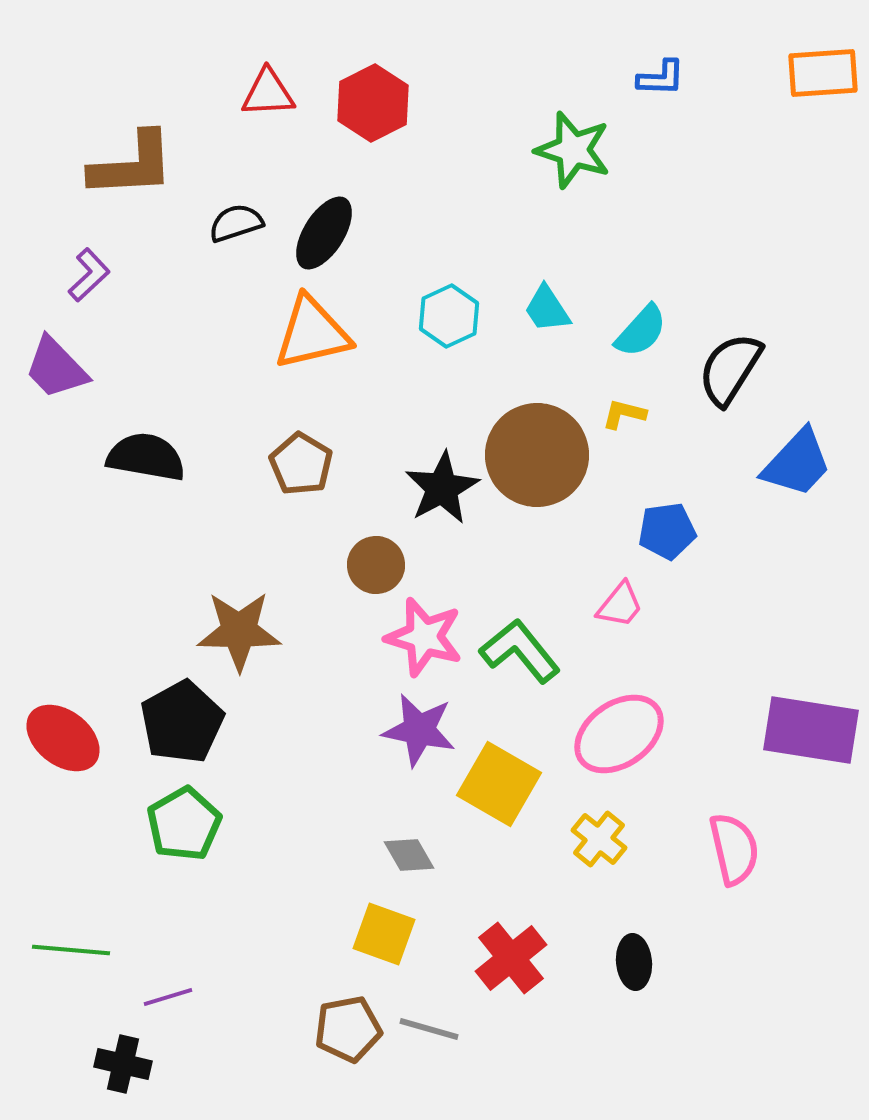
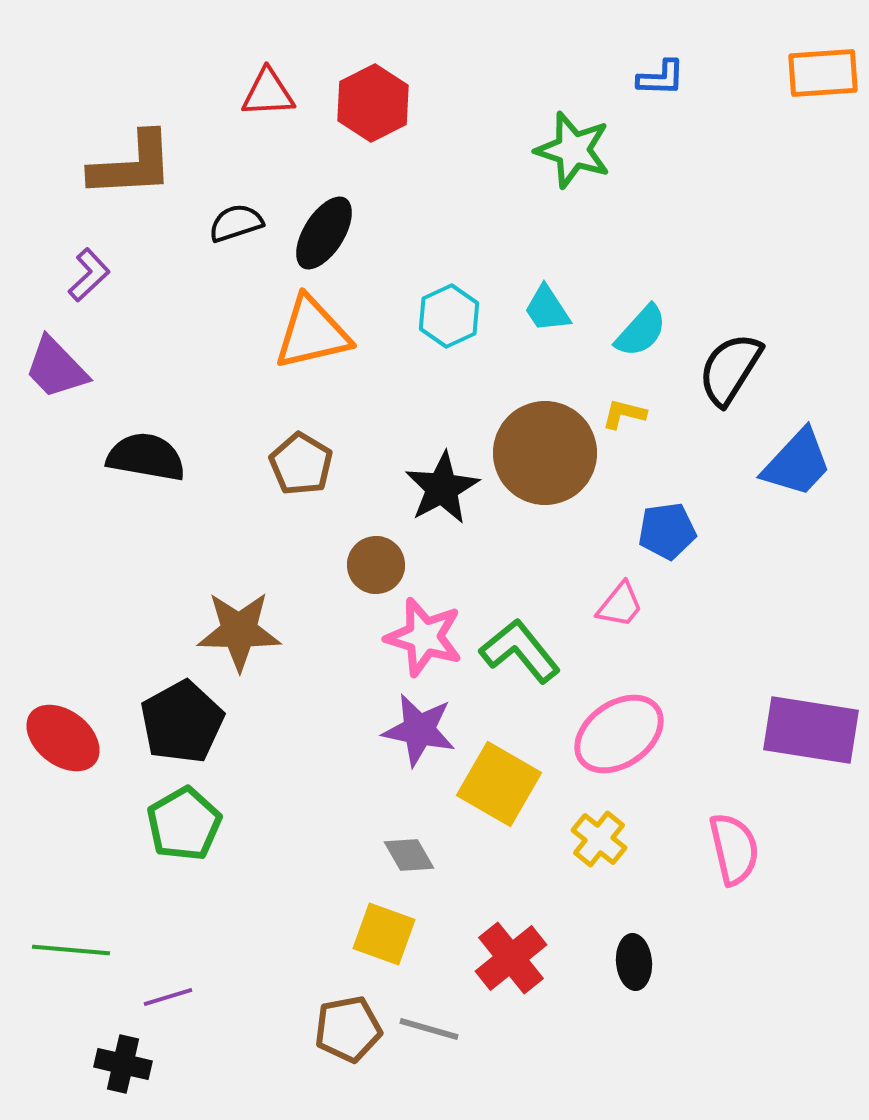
brown circle at (537, 455): moved 8 px right, 2 px up
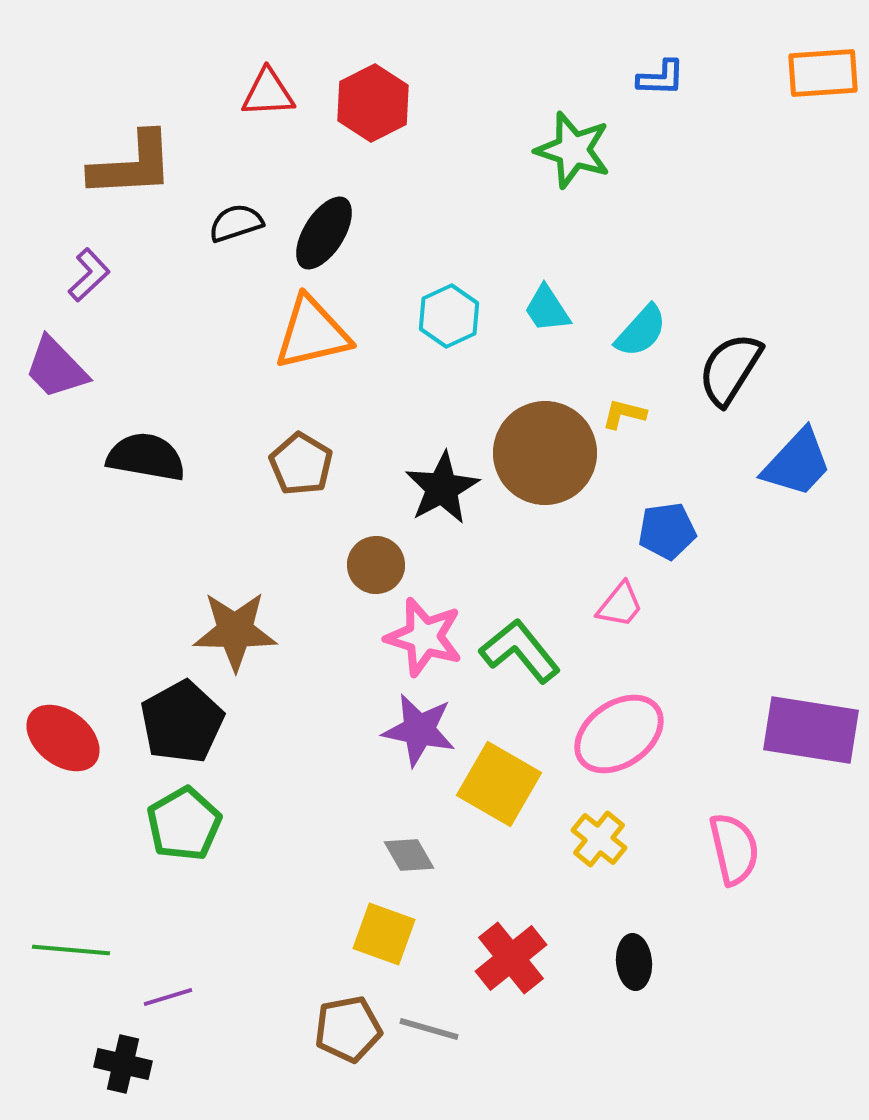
brown star at (239, 631): moved 4 px left
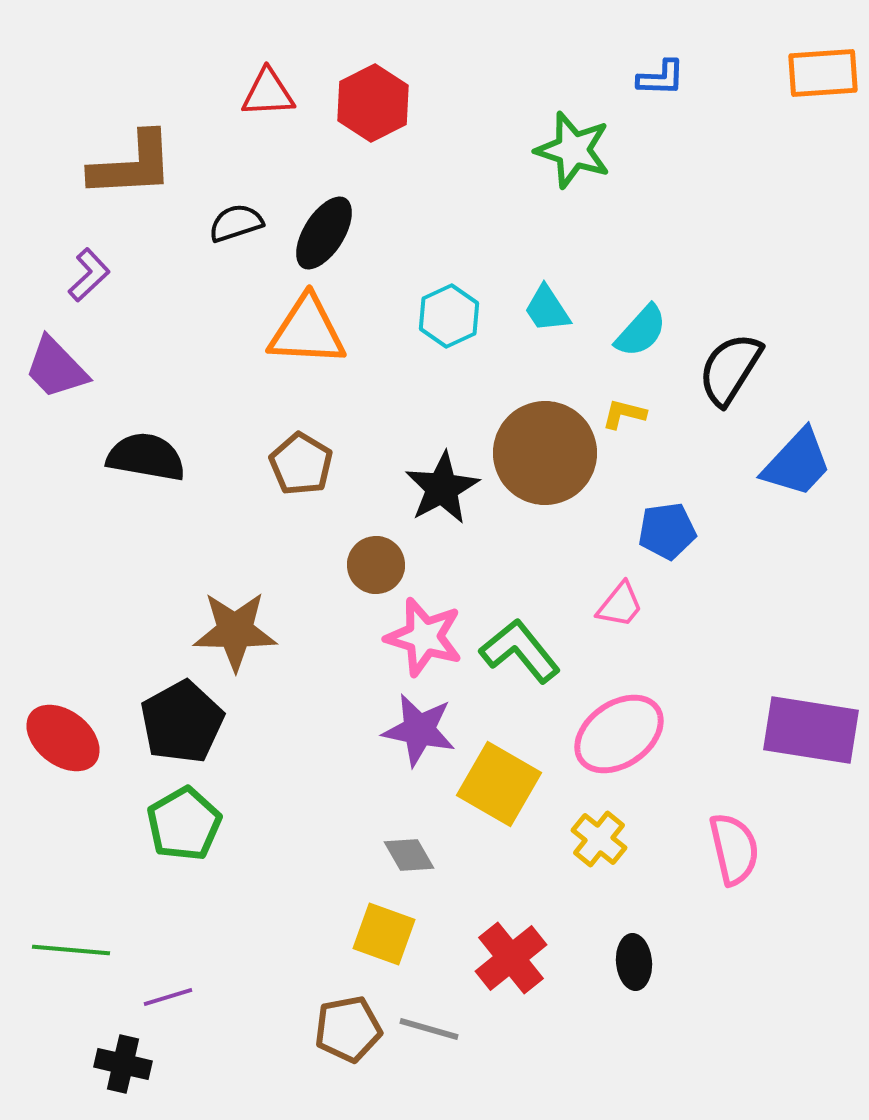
orange triangle at (312, 333): moved 5 px left, 2 px up; rotated 16 degrees clockwise
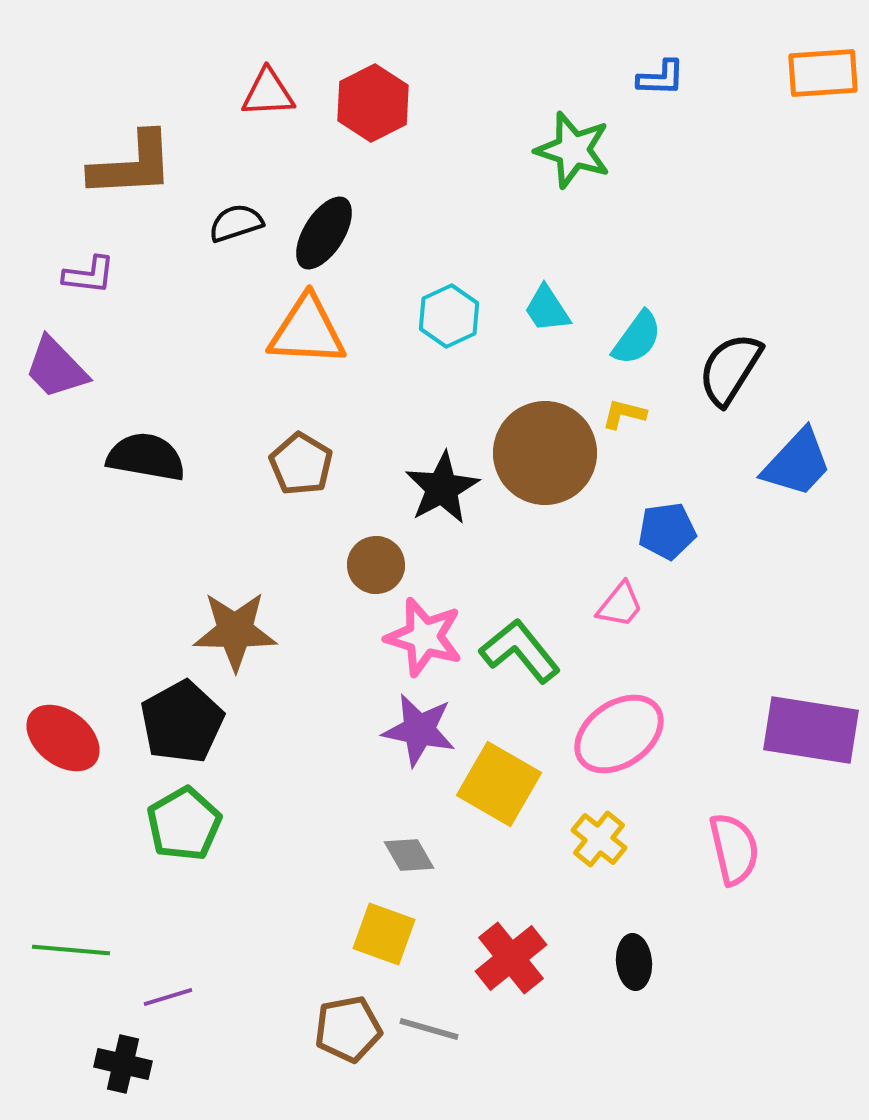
purple L-shape at (89, 275): rotated 50 degrees clockwise
cyan semicircle at (641, 331): moved 4 px left, 7 px down; rotated 6 degrees counterclockwise
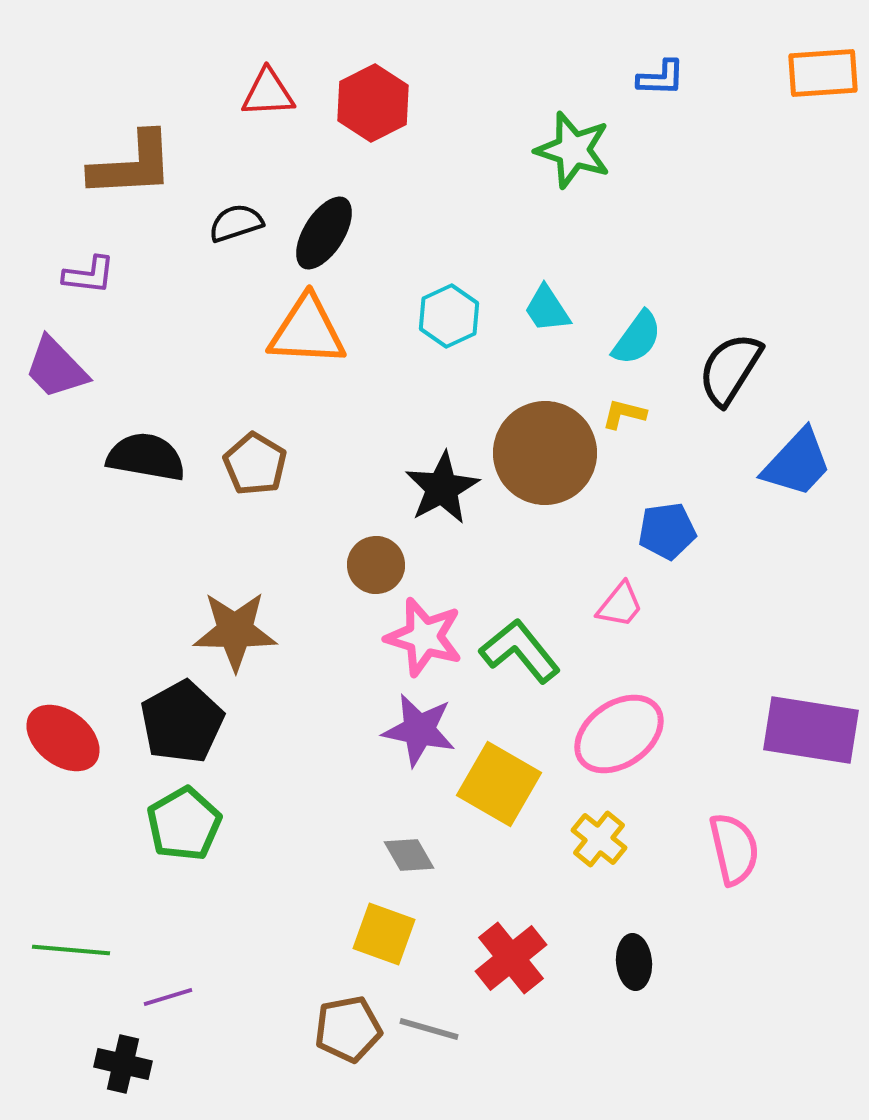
brown pentagon at (301, 464): moved 46 px left
